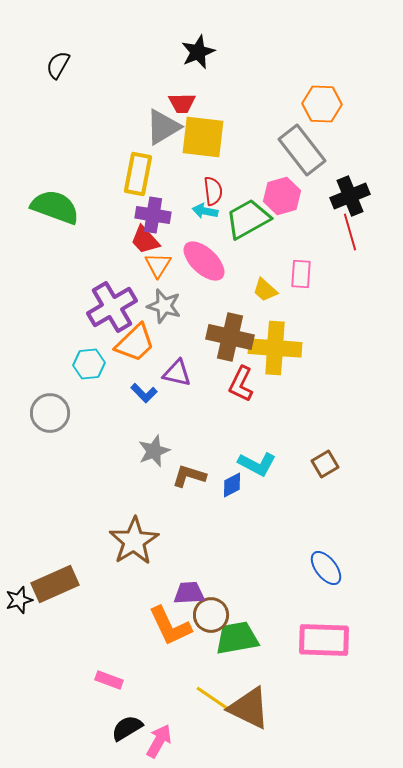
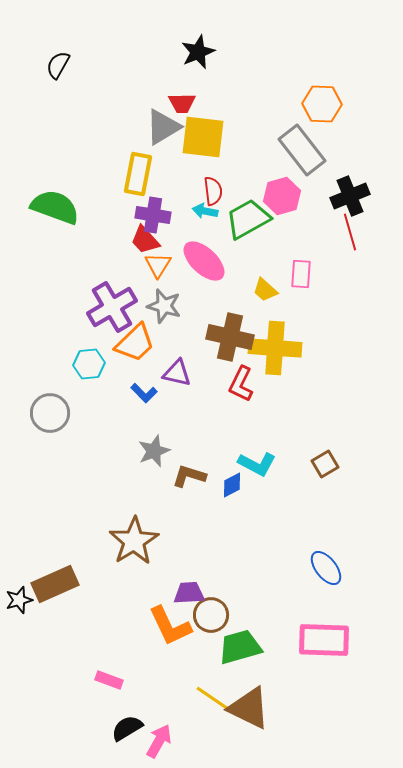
green trapezoid at (237, 638): moved 3 px right, 9 px down; rotated 6 degrees counterclockwise
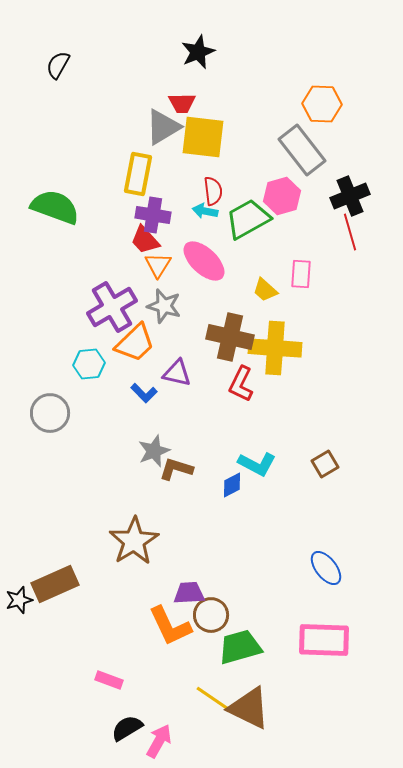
brown L-shape at (189, 476): moved 13 px left, 7 px up
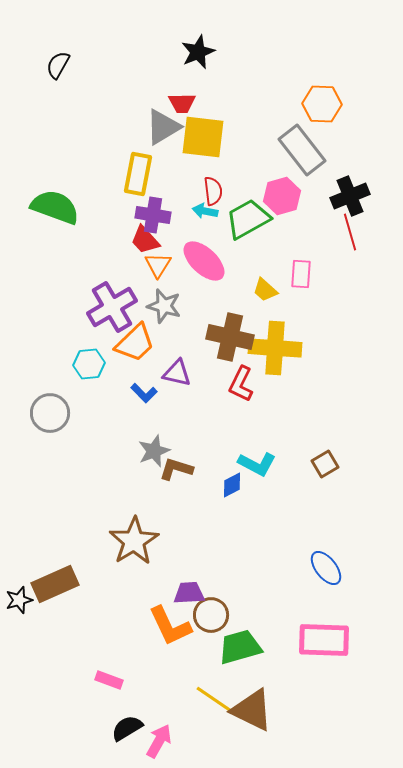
brown triangle at (249, 708): moved 3 px right, 2 px down
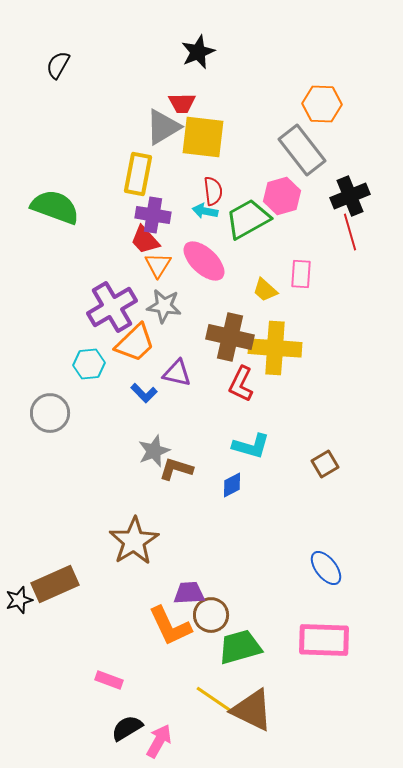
gray star at (164, 306): rotated 8 degrees counterclockwise
cyan L-shape at (257, 464): moved 6 px left, 18 px up; rotated 12 degrees counterclockwise
